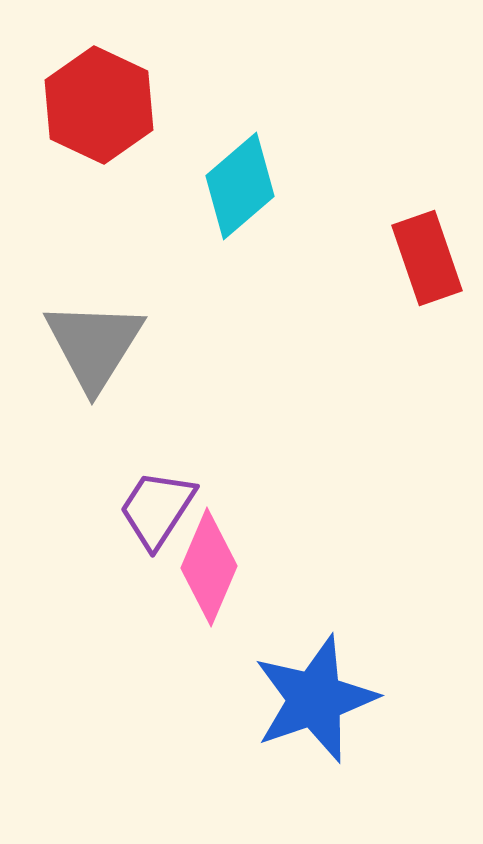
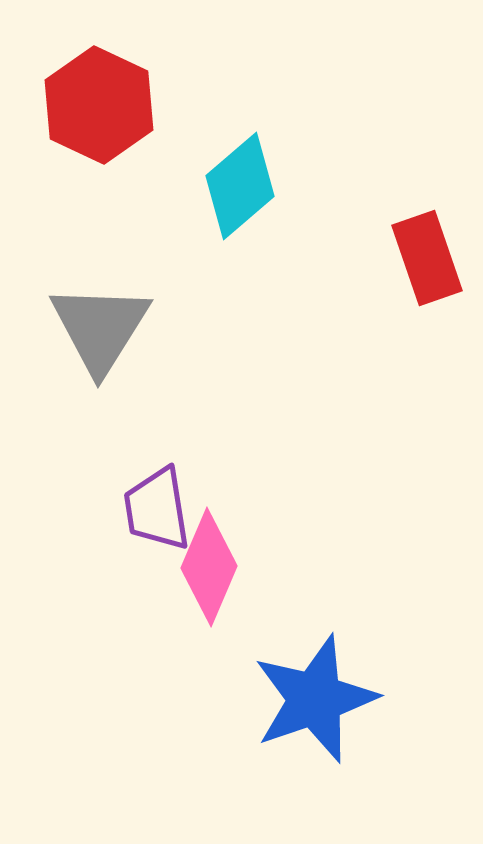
gray triangle: moved 6 px right, 17 px up
purple trapezoid: rotated 42 degrees counterclockwise
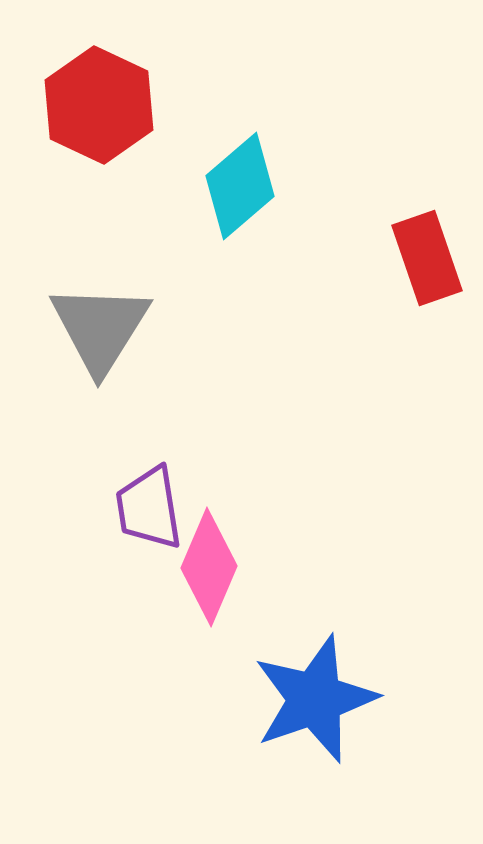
purple trapezoid: moved 8 px left, 1 px up
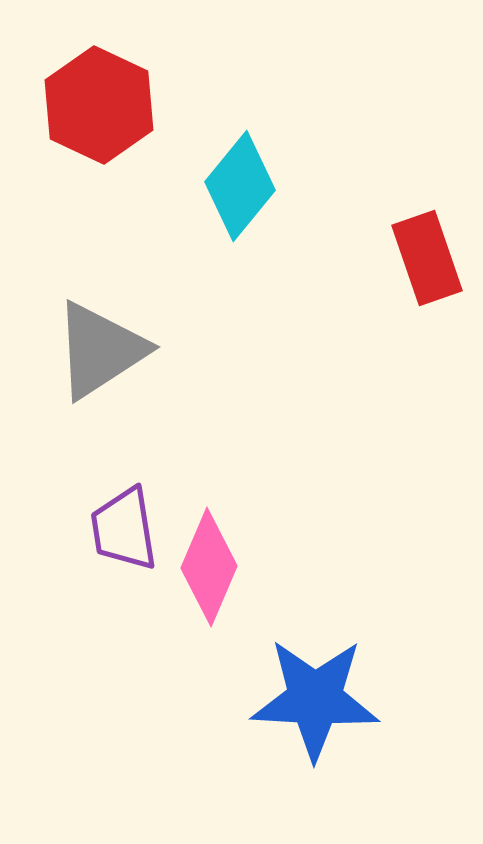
cyan diamond: rotated 10 degrees counterclockwise
gray triangle: moved 22 px down; rotated 25 degrees clockwise
purple trapezoid: moved 25 px left, 21 px down
blue star: rotated 22 degrees clockwise
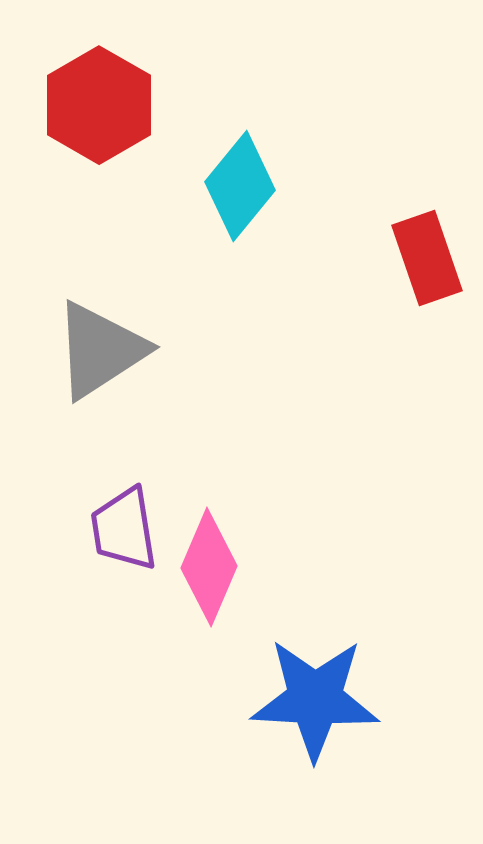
red hexagon: rotated 5 degrees clockwise
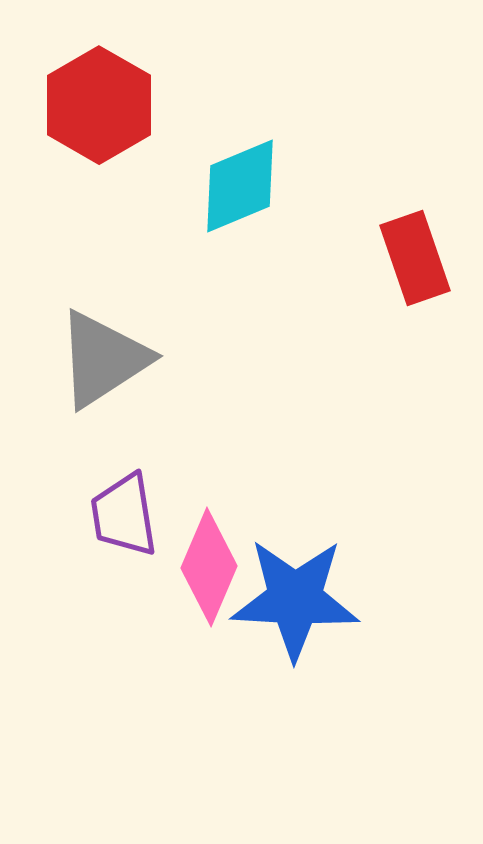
cyan diamond: rotated 28 degrees clockwise
red rectangle: moved 12 px left
gray triangle: moved 3 px right, 9 px down
purple trapezoid: moved 14 px up
blue star: moved 20 px left, 100 px up
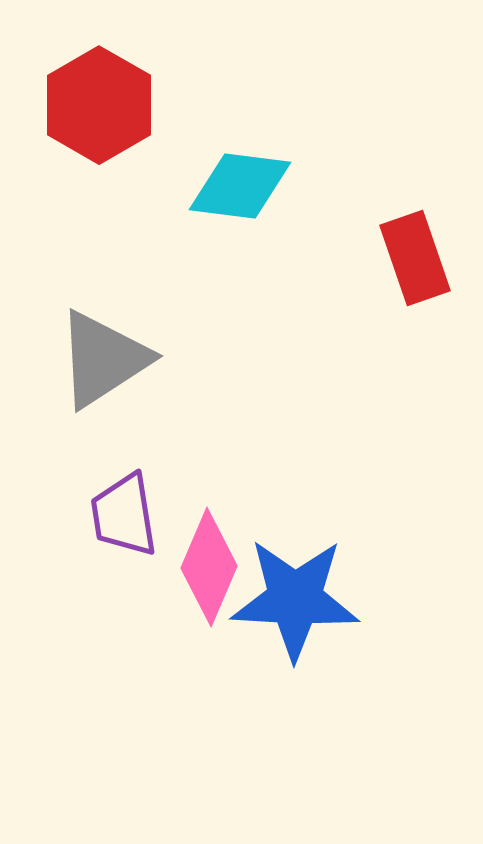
cyan diamond: rotated 30 degrees clockwise
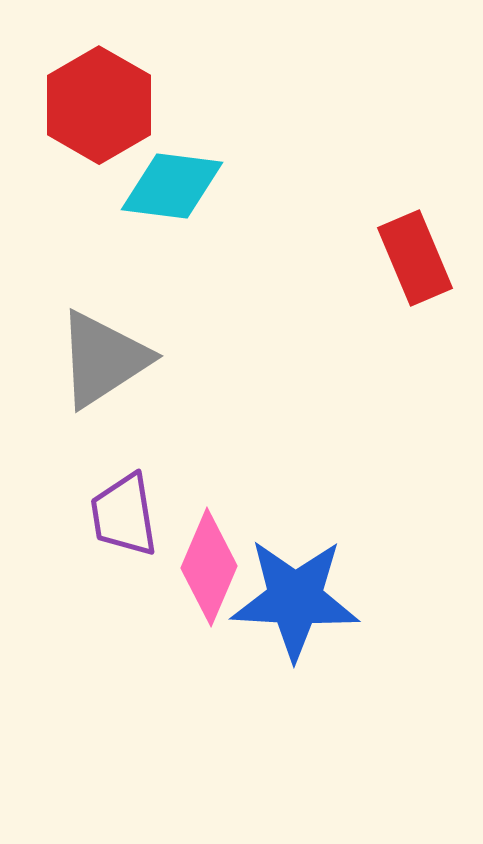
cyan diamond: moved 68 px left
red rectangle: rotated 4 degrees counterclockwise
